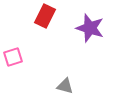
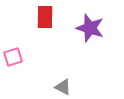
red rectangle: moved 1 px down; rotated 25 degrees counterclockwise
gray triangle: moved 2 px left, 1 px down; rotated 12 degrees clockwise
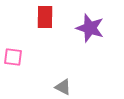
pink square: rotated 24 degrees clockwise
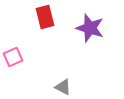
red rectangle: rotated 15 degrees counterclockwise
pink square: rotated 30 degrees counterclockwise
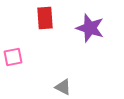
red rectangle: moved 1 px down; rotated 10 degrees clockwise
pink square: rotated 12 degrees clockwise
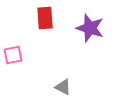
pink square: moved 2 px up
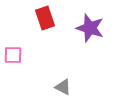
red rectangle: rotated 15 degrees counterclockwise
pink square: rotated 12 degrees clockwise
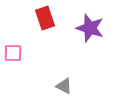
pink square: moved 2 px up
gray triangle: moved 1 px right, 1 px up
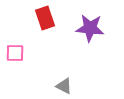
purple star: rotated 12 degrees counterclockwise
pink square: moved 2 px right
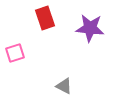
pink square: rotated 18 degrees counterclockwise
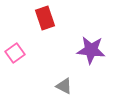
purple star: moved 1 px right, 22 px down
pink square: rotated 18 degrees counterclockwise
